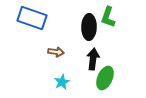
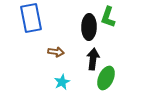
blue rectangle: moved 1 px left; rotated 60 degrees clockwise
green ellipse: moved 1 px right
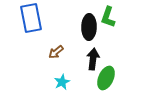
brown arrow: rotated 133 degrees clockwise
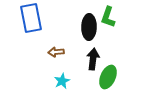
brown arrow: rotated 35 degrees clockwise
green ellipse: moved 2 px right, 1 px up
cyan star: moved 1 px up
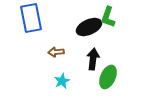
black ellipse: rotated 65 degrees clockwise
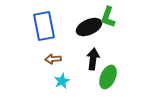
blue rectangle: moved 13 px right, 8 px down
brown arrow: moved 3 px left, 7 px down
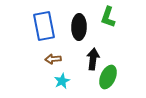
black ellipse: moved 10 px left; rotated 65 degrees counterclockwise
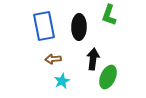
green L-shape: moved 1 px right, 2 px up
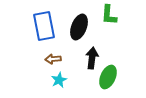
green L-shape: rotated 15 degrees counterclockwise
black ellipse: rotated 20 degrees clockwise
black arrow: moved 1 px left, 1 px up
cyan star: moved 3 px left, 1 px up
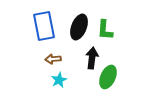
green L-shape: moved 4 px left, 15 px down
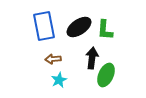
black ellipse: rotated 35 degrees clockwise
green ellipse: moved 2 px left, 2 px up
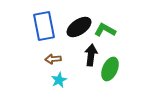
green L-shape: rotated 115 degrees clockwise
black arrow: moved 1 px left, 3 px up
green ellipse: moved 4 px right, 6 px up
